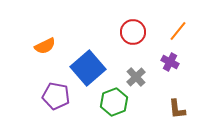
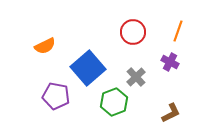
orange line: rotated 20 degrees counterclockwise
brown L-shape: moved 6 px left, 4 px down; rotated 110 degrees counterclockwise
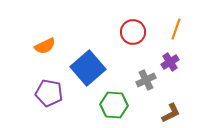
orange line: moved 2 px left, 2 px up
purple cross: rotated 30 degrees clockwise
gray cross: moved 10 px right, 3 px down; rotated 18 degrees clockwise
purple pentagon: moved 7 px left, 3 px up
green hexagon: moved 3 px down; rotated 24 degrees clockwise
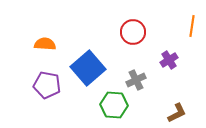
orange line: moved 16 px right, 3 px up; rotated 10 degrees counterclockwise
orange semicircle: moved 2 px up; rotated 150 degrees counterclockwise
purple cross: moved 1 px left, 2 px up
gray cross: moved 10 px left
purple pentagon: moved 2 px left, 8 px up
brown L-shape: moved 6 px right
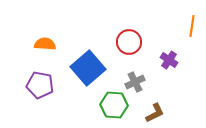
red circle: moved 4 px left, 10 px down
purple cross: rotated 24 degrees counterclockwise
gray cross: moved 1 px left, 2 px down
purple pentagon: moved 7 px left
brown L-shape: moved 22 px left
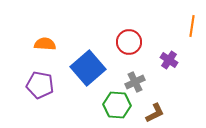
green hexagon: moved 3 px right
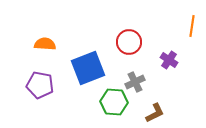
blue square: rotated 20 degrees clockwise
green hexagon: moved 3 px left, 3 px up
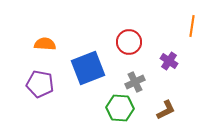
purple cross: moved 1 px down
purple pentagon: moved 1 px up
green hexagon: moved 6 px right, 6 px down
brown L-shape: moved 11 px right, 3 px up
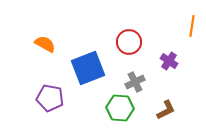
orange semicircle: rotated 25 degrees clockwise
purple pentagon: moved 10 px right, 14 px down
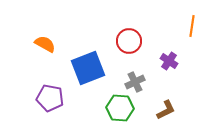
red circle: moved 1 px up
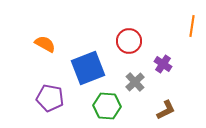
purple cross: moved 6 px left, 3 px down
gray cross: rotated 18 degrees counterclockwise
green hexagon: moved 13 px left, 2 px up
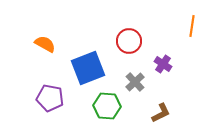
brown L-shape: moved 5 px left, 3 px down
